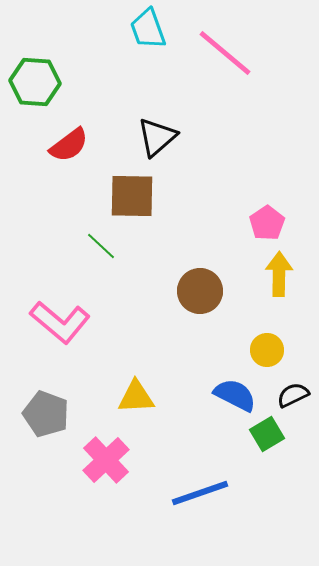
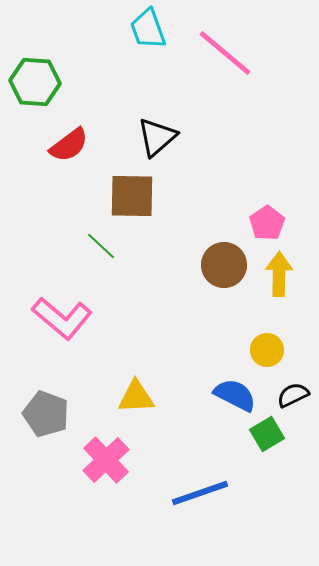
brown circle: moved 24 px right, 26 px up
pink L-shape: moved 2 px right, 4 px up
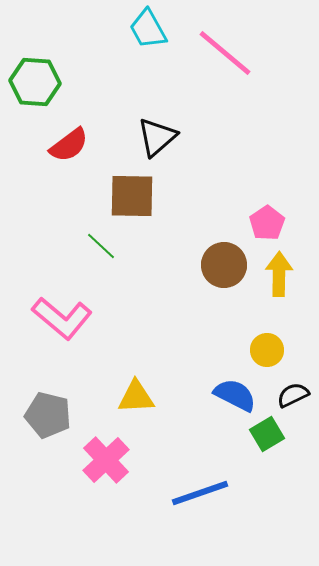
cyan trapezoid: rotated 9 degrees counterclockwise
gray pentagon: moved 2 px right, 1 px down; rotated 6 degrees counterclockwise
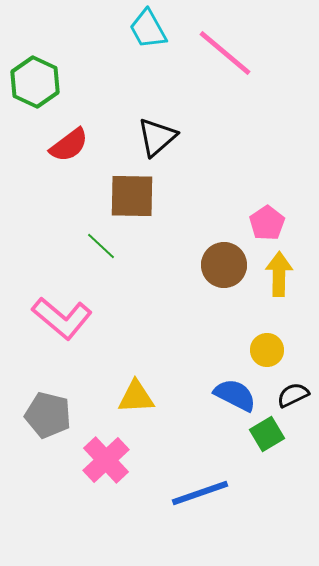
green hexagon: rotated 21 degrees clockwise
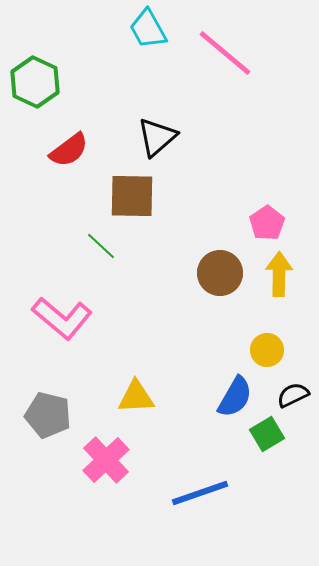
red semicircle: moved 5 px down
brown circle: moved 4 px left, 8 px down
blue semicircle: moved 2 px down; rotated 93 degrees clockwise
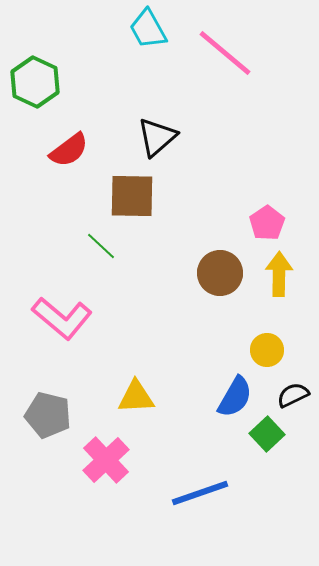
green square: rotated 12 degrees counterclockwise
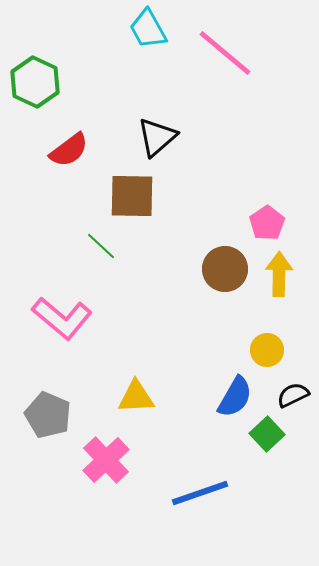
brown circle: moved 5 px right, 4 px up
gray pentagon: rotated 9 degrees clockwise
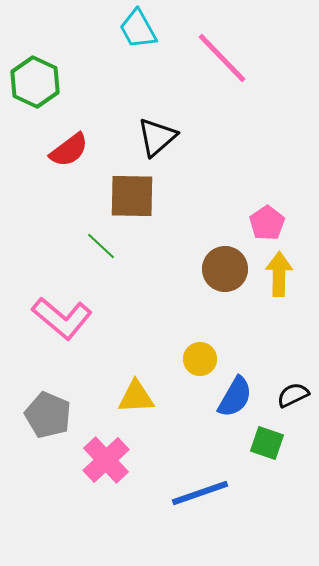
cyan trapezoid: moved 10 px left
pink line: moved 3 px left, 5 px down; rotated 6 degrees clockwise
yellow circle: moved 67 px left, 9 px down
green square: moved 9 px down; rotated 28 degrees counterclockwise
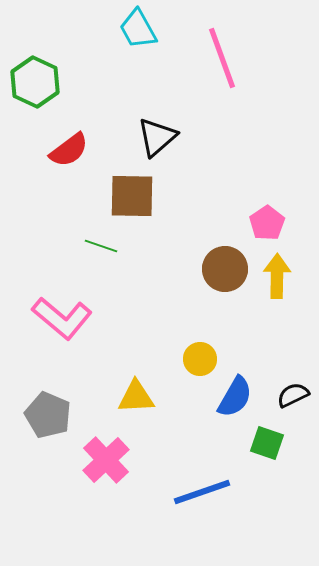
pink line: rotated 24 degrees clockwise
green line: rotated 24 degrees counterclockwise
yellow arrow: moved 2 px left, 2 px down
blue line: moved 2 px right, 1 px up
